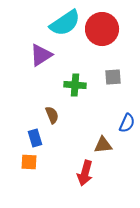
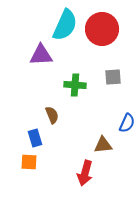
cyan semicircle: moved 2 px down; rotated 32 degrees counterclockwise
purple triangle: rotated 30 degrees clockwise
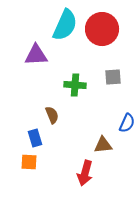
purple triangle: moved 5 px left
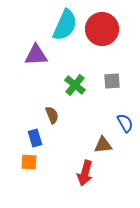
gray square: moved 1 px left, 4 px down
green cross: rotated 35 degrees clockwise
blue semicircle: moved 2 px left; rotated 54 degrees counterclockwise
